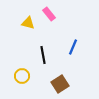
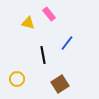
blue line: moved 6 px left, 4 px up; rotated 14 degrees clockwise
yellow circle: moved 5 px left, 3 px down
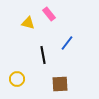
brown square: rotated 30 degrees clockwise
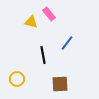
yellow triangle: moved 3 px right, 1 px up
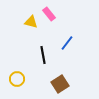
brown square: rotated 30 degrees counterclockwise
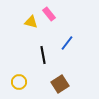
yellow circle: moved 2 px right, 3 px down
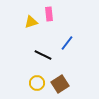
pink rectangle: rotated 32 degrees clockwise
yellow triangle: rotated 32 degrees counterclockwise
black line: rotated 54 degrees counterclockwise
yellow circle: moved 18 px right, 1 px down
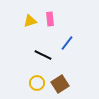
pink rectangle: moved 1 px right, 5 px down
yellow triangle: moved 1 px left, 1 px up
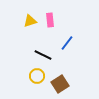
pink rectangle: moved 1 px down
yellow circle: moved 7 px up
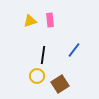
blue line: moved 7 px right, 7 px down
black line: rotated 72 degrees clockwise
